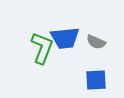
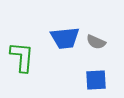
green L-shape: moved 20 px left, 9 px down; rotated 16 degrees counterclockwise
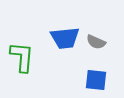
blue square: rotated 10 degrees clockwise
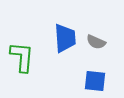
blue trapezoid: rotated 88 degrees counterclockwise
blue square: moved 1 px left, 1 px down
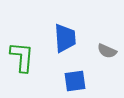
gray semicircle: moved 11 px right, 9 px down
blue square: moved 20 px left; rotated 15 degrees counterclockwise
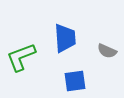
green L-shape: moved 1 px left; rotated 116 degrees counterclockwise
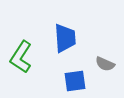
gray semicircle: moved 2 px left, 13 px down
green L-shape: rotated 36 degrees counterclockwise
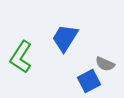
blue trapezoid: rotated 144 degrees counterclockwise
blue square: moved 14 px right; rotated 20 degrees counterclockwise
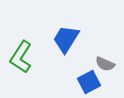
blue trapezoid: moved 1 px right, 1 px down
blue square: moved 1 px down
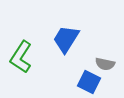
gray semicircle: rotated 12 degrees counterclockwise
blue square: rotated 35 degrees counterclockwise
